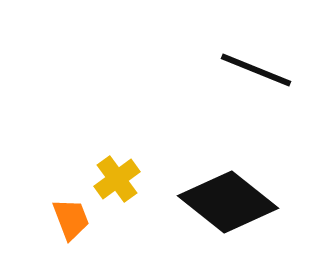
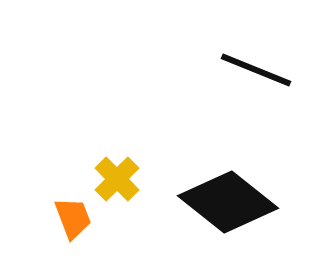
yellow cross: rotated 9 degrees counterclockwise
orange trapezoid: moved 2 px right, 1 px up
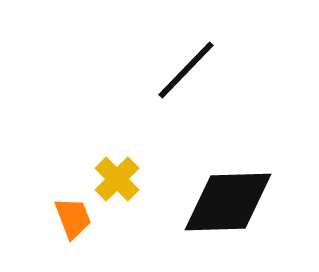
black line: moved 70 px left; rotated 68 degrees counterclockwise
black diamond: rotated 40 degrees counterclockwise
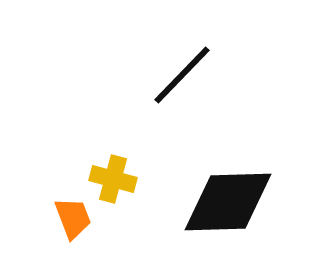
black line: moved 4 px left, 5 px down
yellow cross: moved 4 px left; rotated 30 degrees counterclockwise
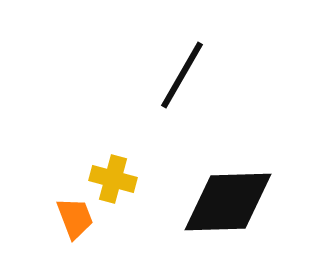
black line: rotated 14 degrees counterclockwise
orange trapezoid: moved 2 px right
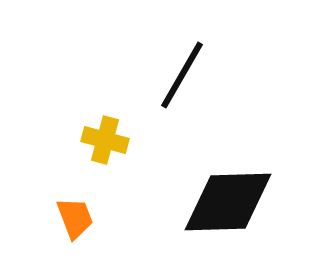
yellow cross: moved 8 px left, 39 px up
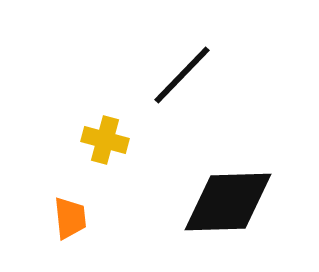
black line: rotated 14 degrees clockwise
orange trapezoid: moved 5 px left; rotated 15 degrees clockwise
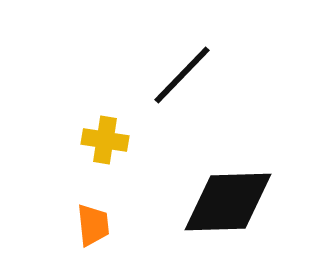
yellow cross: rotated 6 degrees counterclockwise
orange trapezoid: moved 23 px right, 7 px down
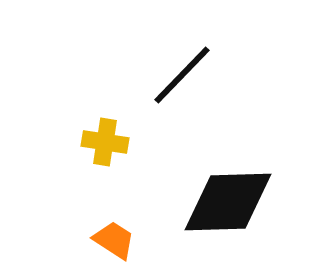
yellow cross: moved 2 px down
orange trapezoid: moved 21 px right, 15 px down; rotated 51 degrees counterclockwise
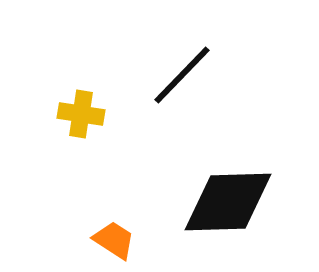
yellow cross: moved 24 px left, 28 px up
